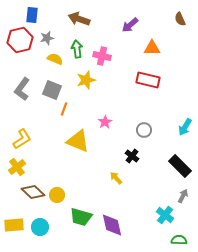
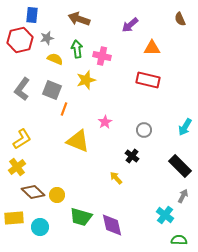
yellow rectangle: moved 7 px up
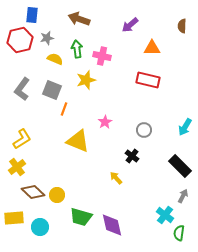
brown semicircle: moved 2 px right, 7 px down; rotated 24 degrees clockwise
green semicircle: moved 7 px up; rotated 84 degrees counterclockwise
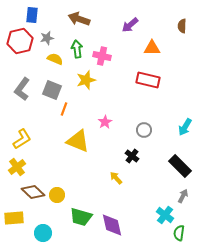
red hexagon: moved 1 px down
cyan circle: moved 3 px right, 6 px down
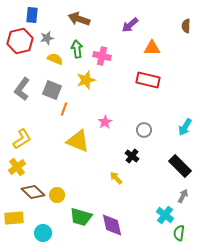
brown semicircle: moved 4 px right
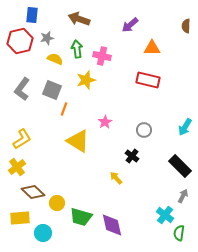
yellow triangle: rotated 10 degrees clockwise
yellow circle: moved 8 px down
yellow rectangle: moved 6 px right
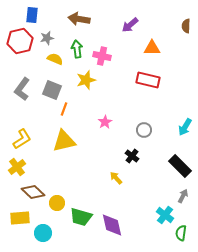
brown arrow: rotated 10 degrees counterclockwise
yellow triangle: moved 14 px left; rotated 45 degrees counterclockwise
green semicircle: moved 2 px right
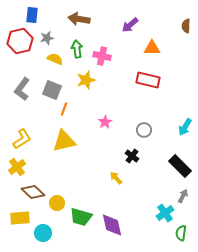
cyan cross: moved 2 px up; rotated 18 degrees clockwise
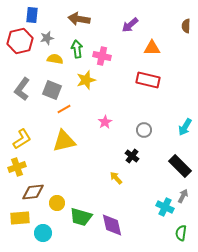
yellow semicircle: rotated 14 degrees counterclockwise
orange line: rotated 40 degrees clockwise
yellow cross: rotated 18 degrees clockwise
brown diamond: rotated 50 degrees counterclockwise
cyan cross: moved 6 px up; rotated 30 degrees counterclockwise
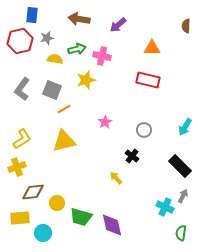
purple arrow: moved 12 px left
green arrow: rotated 84 degrees clockwise
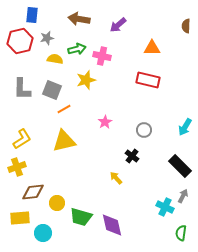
gray L-shape: rotated 35 degrees counterclockwise
